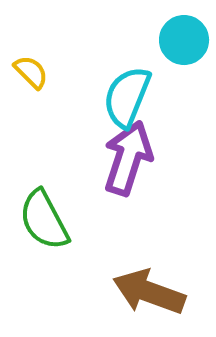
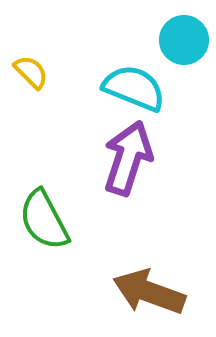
cyan semicircle: moved 7 px right, 9 px up; rotated 90 degrees clockwise
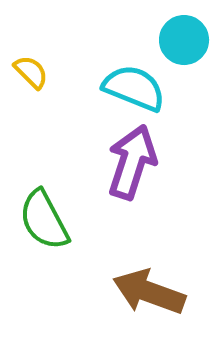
purple arrow: moved 4 px right, 4 px down
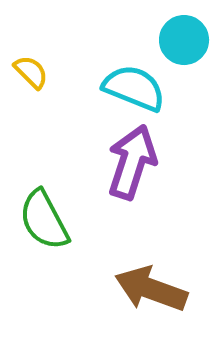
brown arrow: moved 2 px right, 3 px up
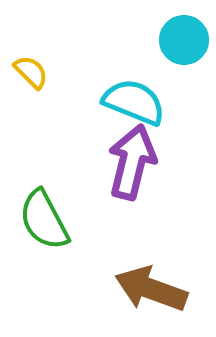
cyan semicircle: moved 14 px down
purple arrow: rotated 4 degrees counterclockwise
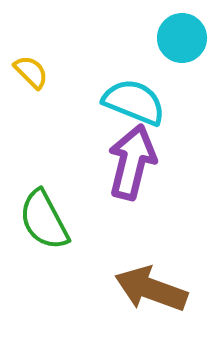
cyan circle: moved 2 px left, 2 px up
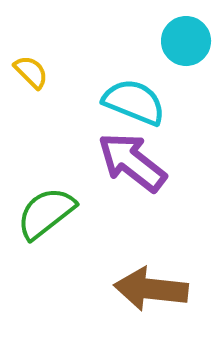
cyan circle: moved 4 px right, 3 px down
purple arrow: rotated 66 degrees counterclockwise
green semicircle: moved 2 px right, 7 px up; rotated 80 degrees clockwise
brown arrow: rotated 14 degrees counterclockwise
